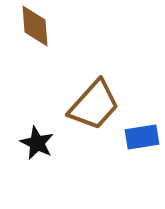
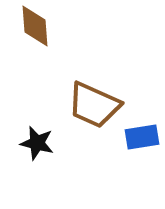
brown trapezoid: rotated 72 degrees clockwise
black star: rotated 12 degrees counterclockwise
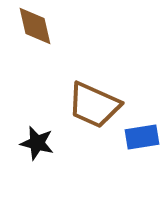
brown diamond: rotated 9 degrees counterclockwise
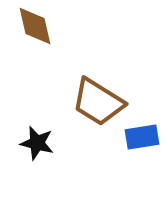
brown trapezoid: moved 4 px right, 3 px up; rotated 8 degrees clockwise
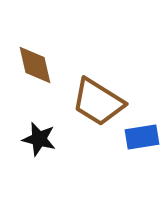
brown diamond: moved 39 px down
black star: moved 2 px right, 4 px up
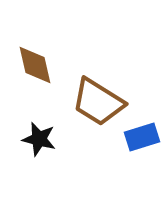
blue rectangle: rotated 8 degrees counterclockwise
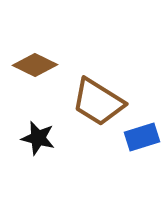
brown diamond: rotated 51 degrees counterclockwise
black star: moved 1 px left, 1 px up
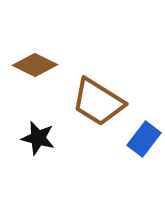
blue rectangle: moved 2 px right, 2 px down; rotated 36 degrees counterclockwise
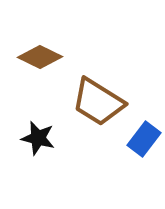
brown diamond: moved 5 px right, 8 px up
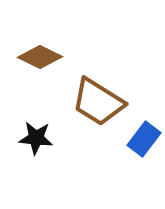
black star: moved 2 px left; rotated 8 degrees counterclockwise
